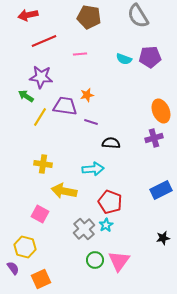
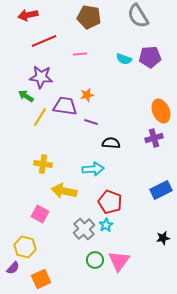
purple semicircle: rotated 80 degrees clockwise
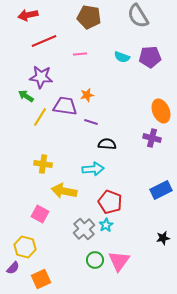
cyan semicircle: moved 2 px left, 2 px up
purple cross: moved 2 px left; rotated 30 degrees clockwise
black semicircle: moved 4 px left, 1 px down
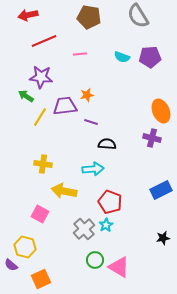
purple trapezoid: rotated 15 degrees counterclockwise
pink triangle: moved 6 px down; rotated 35 degrees counterclockwise
purple semicircle: moved 2 px left, 3 px up; rotated 88 degrees clockwise
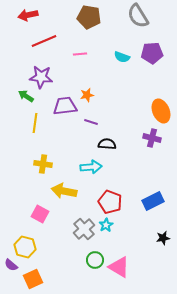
purple pentagon: moved 2 px right, 4 px up
yellow line: moved 5 px left, 6 px down; rotated 24 degrees counterclockwise
cyan arrow: moved 2 px left, 2 px up
blue rectangle: moved 8 px left, 11 px down
orange square: moved 8 px left
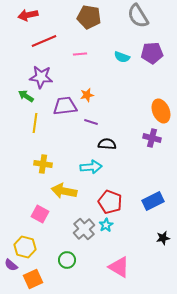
green circle: moved 28 px left
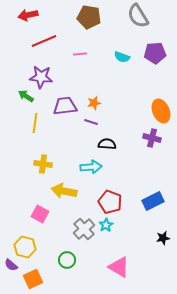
purple pentagon: moved 3 px right
orange star: moved 7 px right, 8 px down
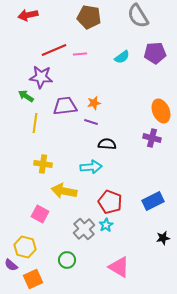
red line: moved 10 px right, 9 px down
cyan semicircle: rotated 56 degrees counterclockwise
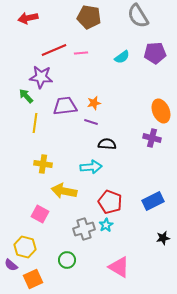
red arrow: moved 3 px down
pink line: moved 1 px right, 1 px up
green arrow: rotated 14 degrees clockwise
gray cross: rotated 25 degrees clockwise
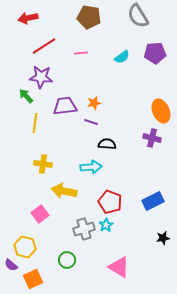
red line: moved 10 px left, 4 px up; rotated 10 degrees counterclockwise
pink square: rotated 24 degrees clockwise
